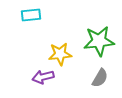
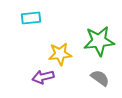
cyan rectangle: moved 3 px down
gray semicircle: rotated 84 degrees counterclockwise
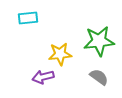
cyan rectangle: moved 3 px left
gray semicircle: moved 1 px left, 1 px up
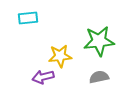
yellow star: moved 2 px down
gray semicircle: rotated 48 degrees counterclockwise
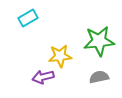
cyan rectangle: rotated 24 degrees counterclockwise
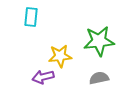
cyan rectangle: moved 3 px right, 1 px up; rotated 54 degrees counterclockwise
gray semicircle: moved 1 px down
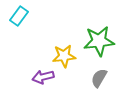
cyan rectangle: moved 12 px left, 1 px up; rotated 30 degrees clockwise
yellow star: moved 4 px right
gray semicircle: rotated 48 degrees counterclockwise
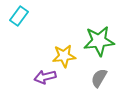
purple arrow: moved 2 px right
